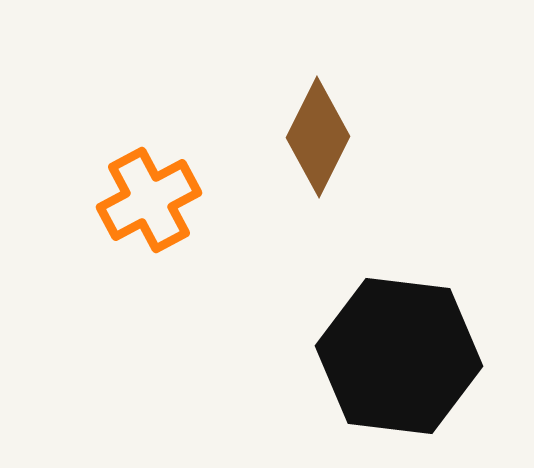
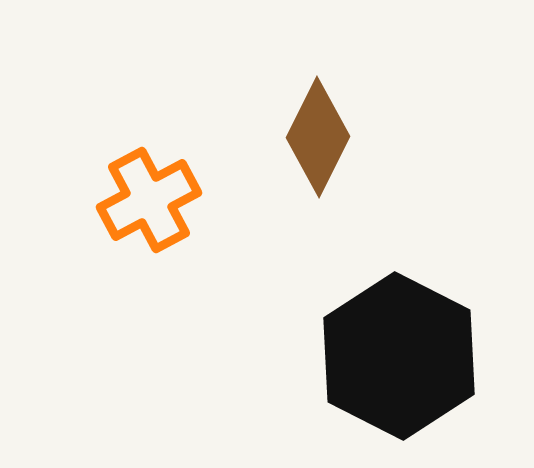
black hexagon: rotated 20 degrees clockwise
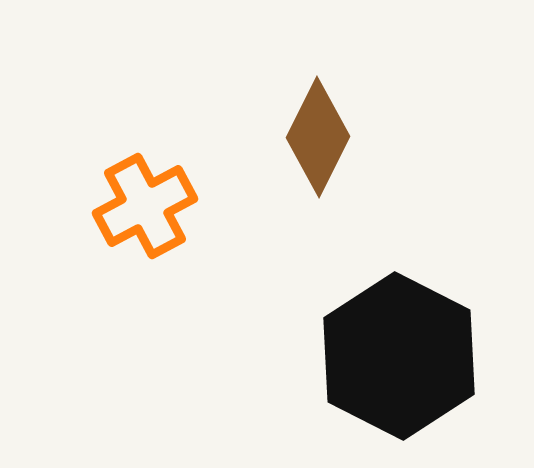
orange cross: moved 4 px left, 6 px down
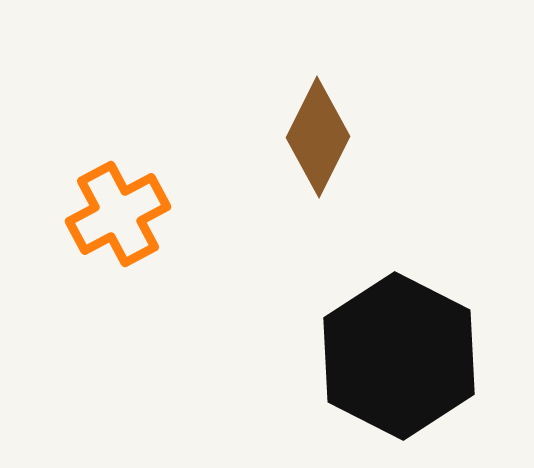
orange cross: moved 27 px left, 8 px down
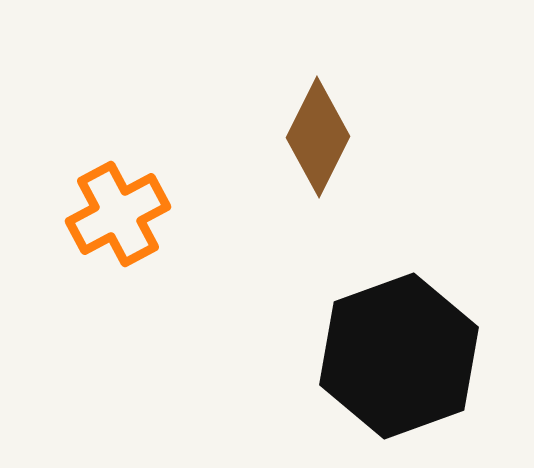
black hexagon: rotated 13 degrees clockwise
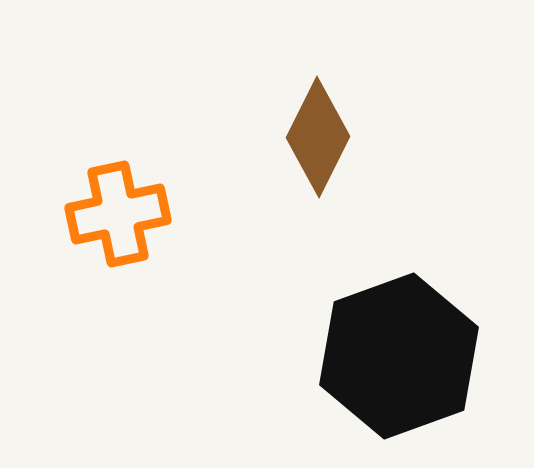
orange cross: rotated 16 degrees clockwise
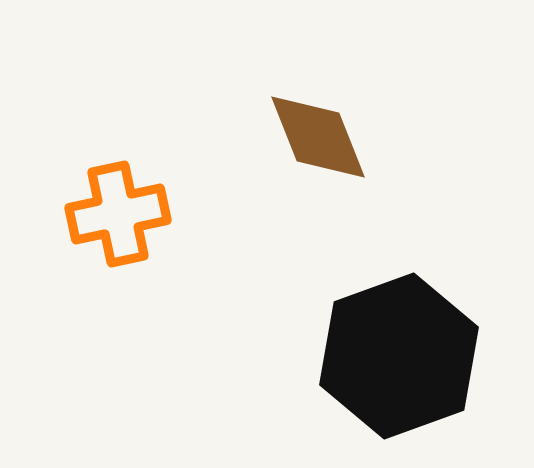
brown diamond: rotated 48 degrees counterclockwise
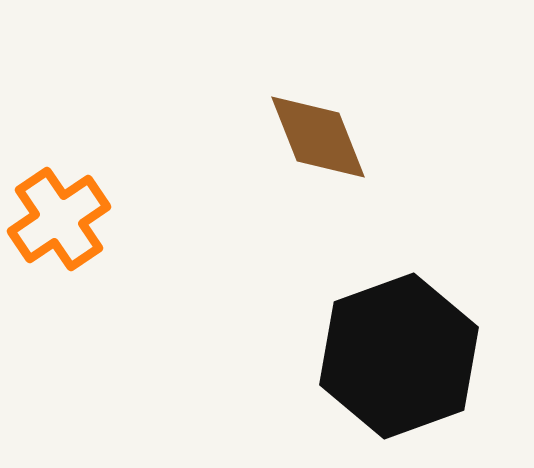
orange cross: moved 59 px left, 5 px down; rotated 22 degrees counterclockwise
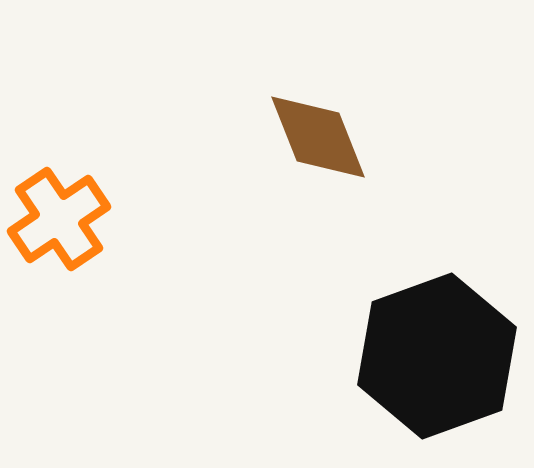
black hexagon: moved 38 px right
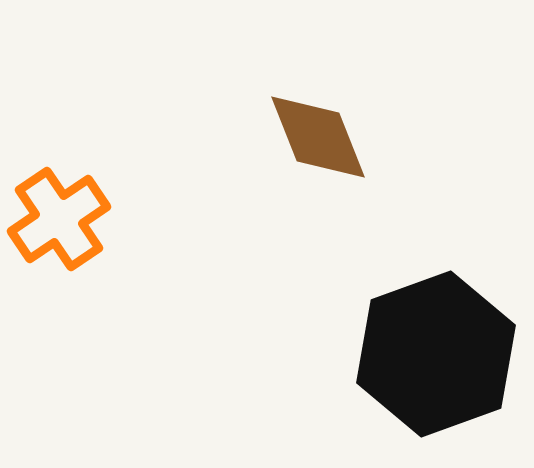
black hexagon: moved 1 px left, 2 px up
